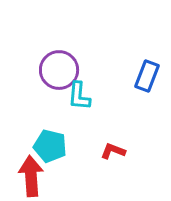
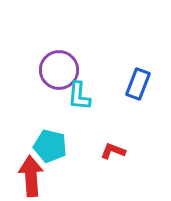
blue rectangle: moved 9 px left, 8 px down
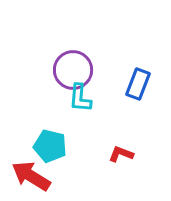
purple circle: moved 14 px right
cyan L-shape: moved 1 px right, 2 px down
red L-shape: moved 8 px right, 3 px down
red arrow: rotated 54 degrees counterclockwise
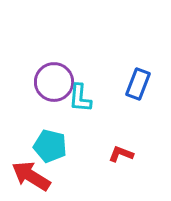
purple circle: moved 19 px left, 12 px down
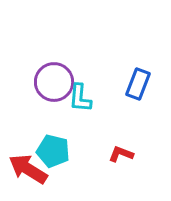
cyan pentagon: moved 3 px right, 5 px down
red arrow: moved 3 px left, 7 px up
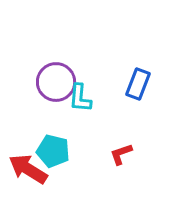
purple circle: moved 2 px right
red L-shape: rotated 40 degrees counterclockwise
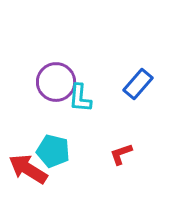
blue rectangle: rotated 20 degrees clockwise
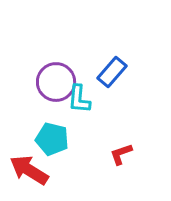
blue rectangle: moved 26 px left, 12 px up
cyan L-shape: moved 1 px left, 1 px down
cyan pentagon: moved 1 px left, 12 px up
red arrow: moved 1 px right, 1 px down
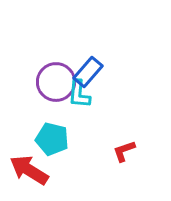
blue rectangle: moved 24 px left
cyan L-shape: moved 5 px up
red L-shape: moved 3 px right, 3 px up
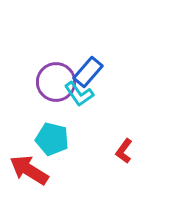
cyan L-shape: rotated 40 degrees counterclockwise
red L-shape: rotated 35 degrees counterclockwise
